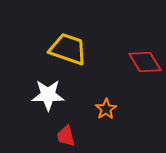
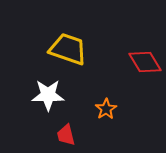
red trapezoid: moved 1 px up
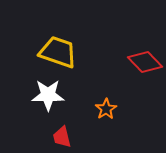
yellow trapezoid: moved 10 px left, 3 px down
red diamond: rotated 12 degrees counterclockwise
red trapezoid: moved 4 px left, 2 px down
